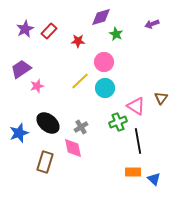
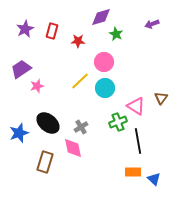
red rectangle: moved 3 px right; rotated 28 degrees counterclockwise
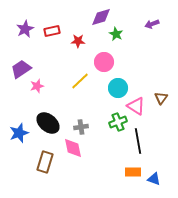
red rectangle: rotated 63 degrees clockwise
cyan circle: moved 13 px right
gray cross: rotated 24 degrees clockwise
blue triangle: rotated 24 degrees counterclockwise
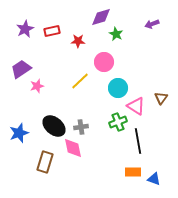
black ellipse: moved 6 px right, 3 px down
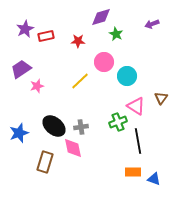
red rectangle: moved 6 px left, 5 px down
cyan circle: moved 9 px right, 12 px up
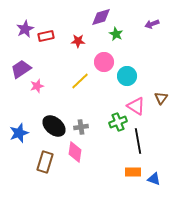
pink diamond: moved 2 px right, 4 px down; rotated 20 degrees clockwise
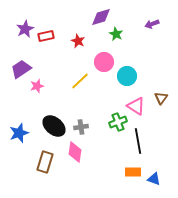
red star: rotated 24 degrees clockwise
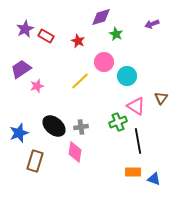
red rectangle: rotated 42 degrees clockwise
brown rectangle: moved 10 px left, 1 px up
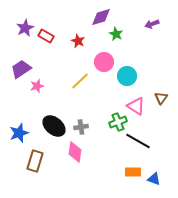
purple star: moved 1 px up
black line: rotated 50 degrees counterclockwise
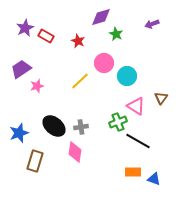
pink circle: moved 1 px down
